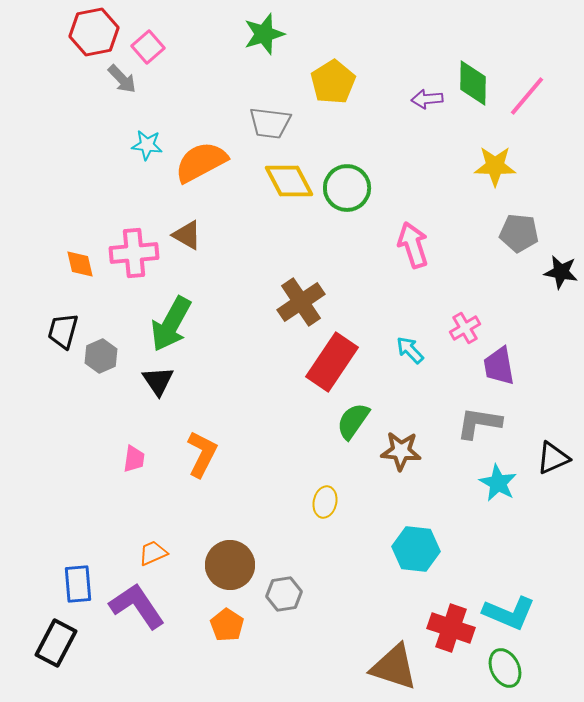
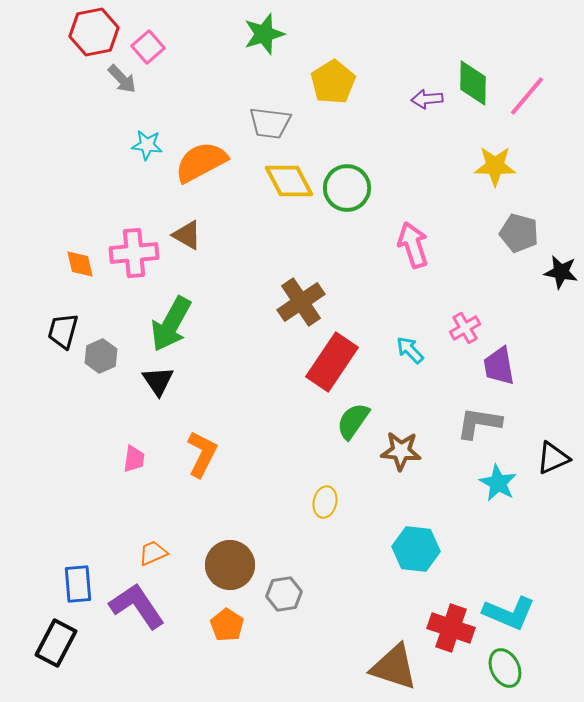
gray pentagon at (519, 233): rotated 9 degrees clockwise
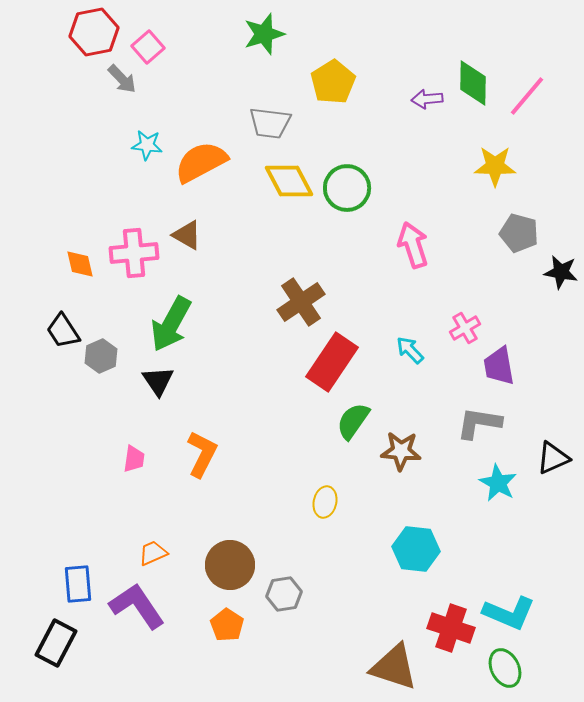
black trapezoid at (63, 331): rotated 48 degrees counterclockwise
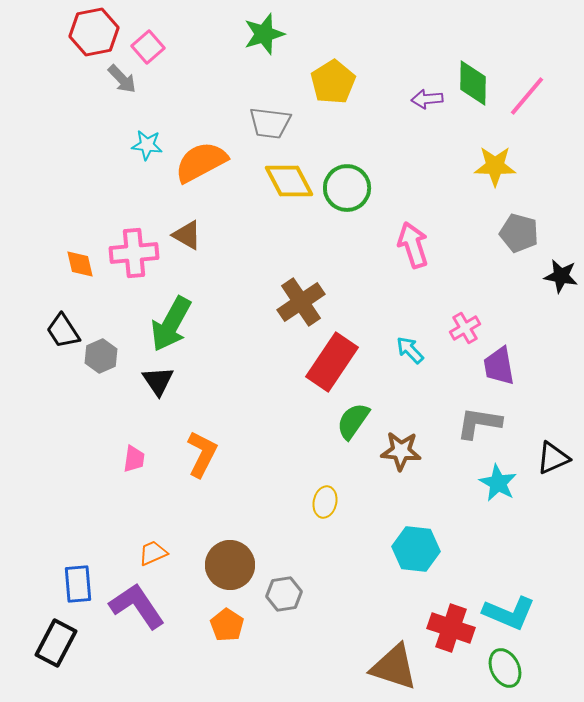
black star at (561, 272): moved 4 px down
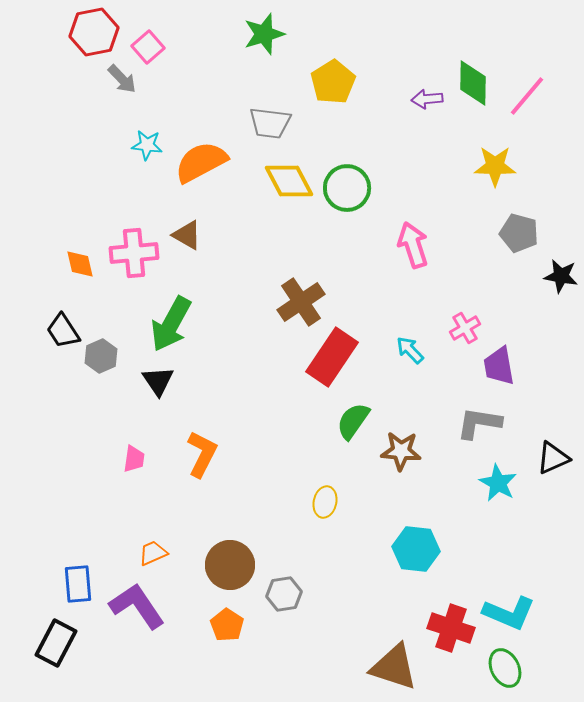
red rectangle at (332, 362): moved 5 px up
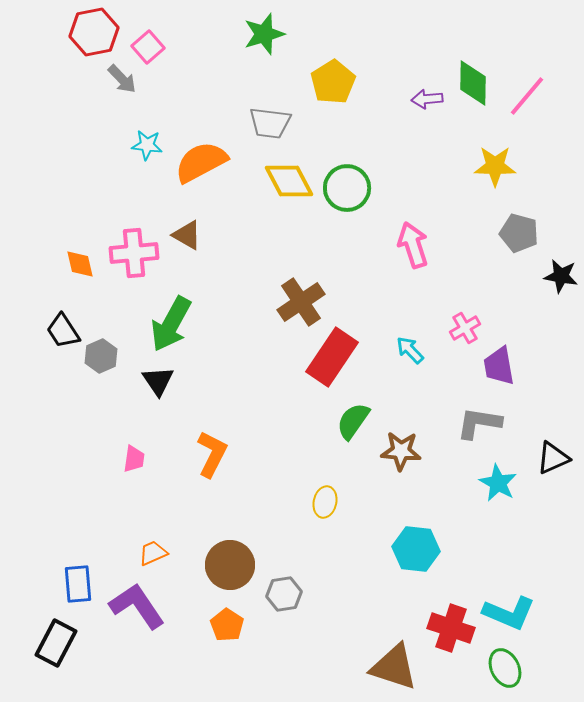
orange L-shape at (202, 454): moved 10 px right
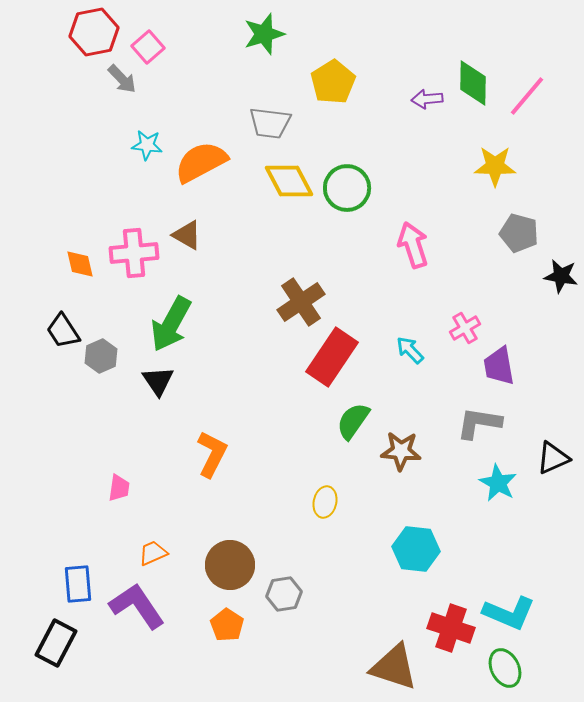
pink trapezoid at (134, 459): moved 15 px left, 29 px down
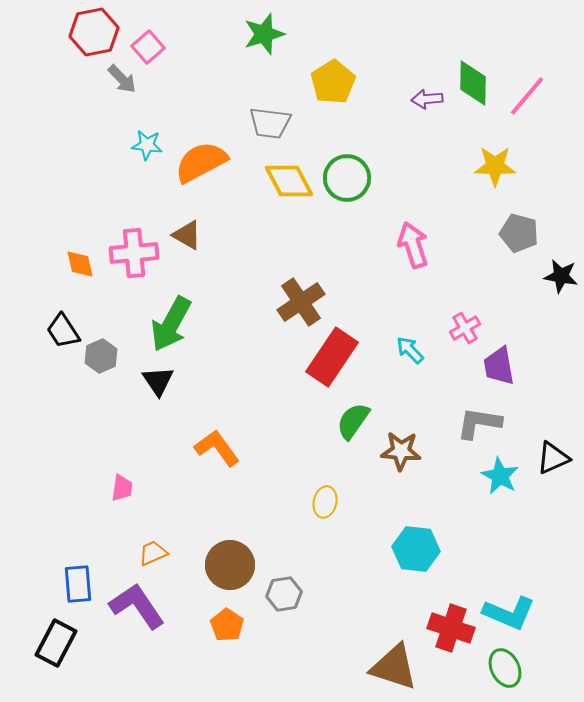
green circle at (347, 188): moved 10 px up
orange L-shape at (212, 454): moved 5 px right, 6 px up; rotated 63 degrees counterclockwise
cyan star at (498, 483): moved 2 px right, 7 px up
pink trapezoid at (119, 488): moved 3 px right
